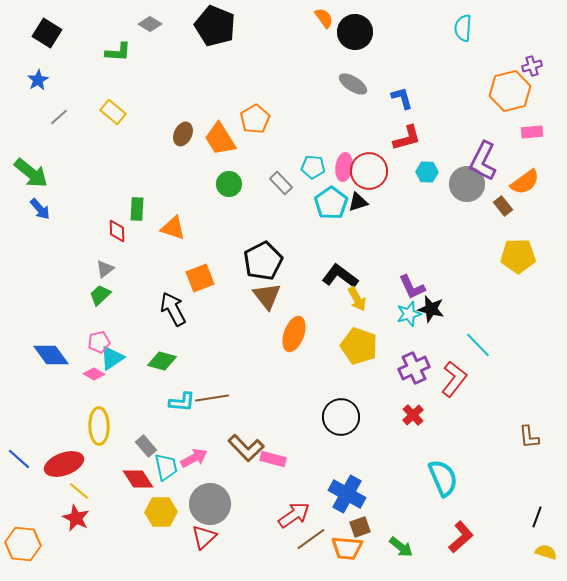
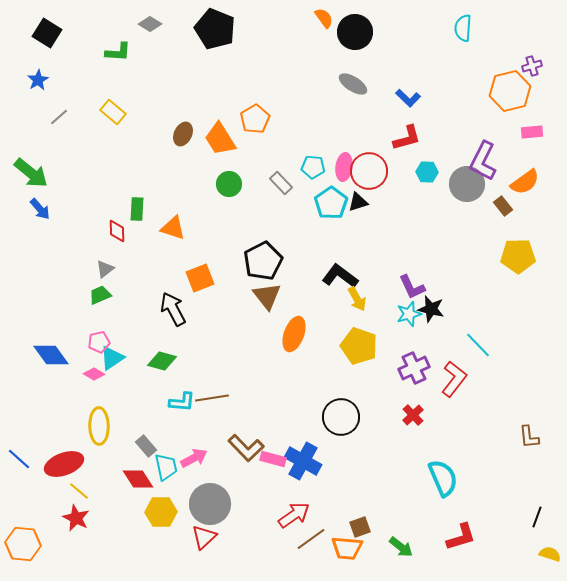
black pentagon at (215, 26): moved 3 px down
blue L-shape at (402, 98): moved 6 px right; rotated 150 degrees clockwise
green trapezoid at (100, 295): rotated 20 degrees clockwise
blue cross at (347, 494): moved 44 px left, 33 px up
red L-shape at (461, 537): rotated 24 degrees clockwise
yellow semicircle at (546, 552): moved 4 px right, 2 px down
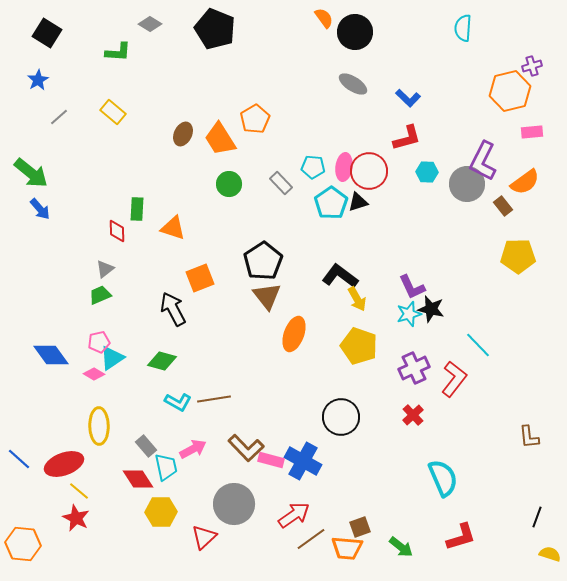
black pentagon at (263, 261): rotated 6 degrees counterclockwise
brown line at (212, 398): moved 2 px right, 1 px down
cyan L-shape at (182, 402): moved 4 px left; rotated 24 degrees clockwise
pink arrow at (194, 458): moved 1 px left, 9 px up
pink rectangle at (273, 459): moved 2 px left, 1 px down
gray circle at (210, 504): moved 24 px right
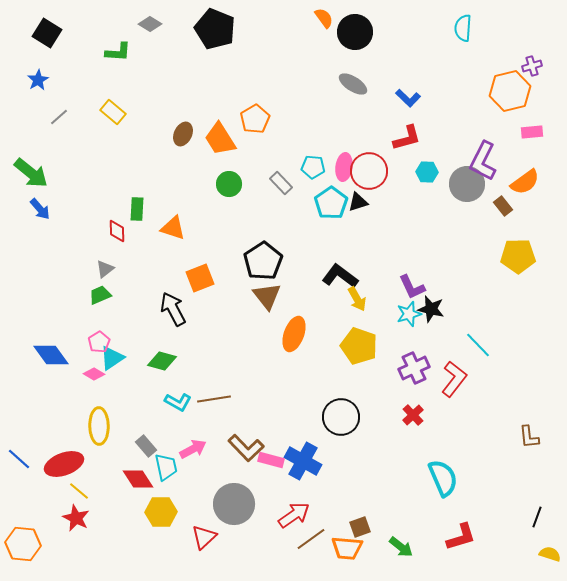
pink pentagon at (99, 342): rotated 20 degrees counterclockwise
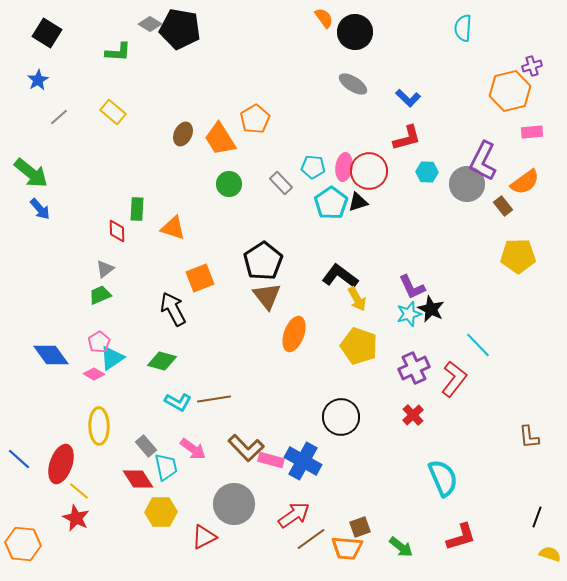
black pentagon at (215, 29): moved 35 px left; rotated 12 degrees counterclockwise
black star at (431, 309): rotated 12 degrees clockwise
pink arrow at (193, 449): rotated 64 degrees clockwise
red ellipse at (64, 464): moved 3 px left; rotated 51 degrees counterclockwise
red triangle at (204, 537): rotated 16 degrees clockwise
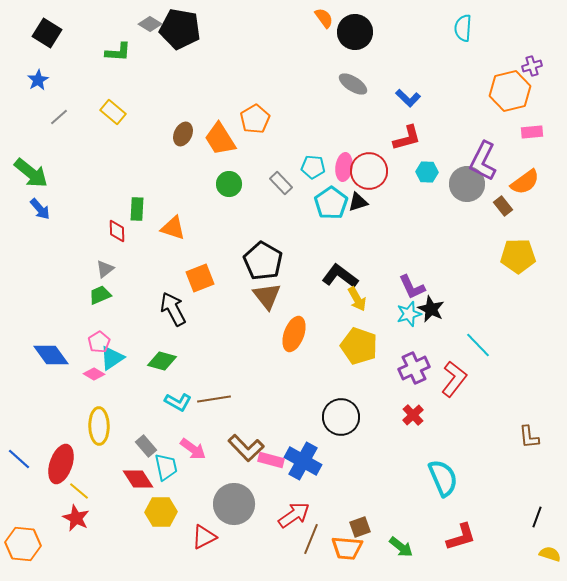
black pentagon at (263, 261): rotated 9 degrees counterclockwise
brown line at (311, 539): rotated 32 degrees counterclockwise
